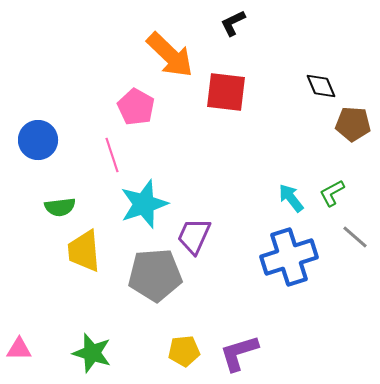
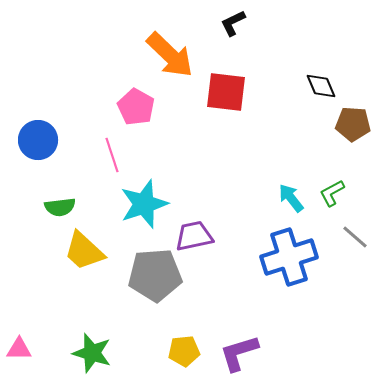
purple trapezoid: rotated 54 degrees clockwise
yellow trapezoid: rotated 42 degrees counterclockwise
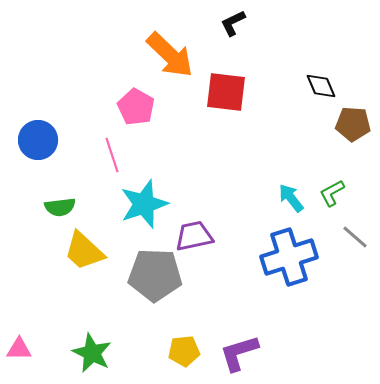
gray pentagon: rotated 6 degrees clockwise
green star: rotated 9 degrees clockwise
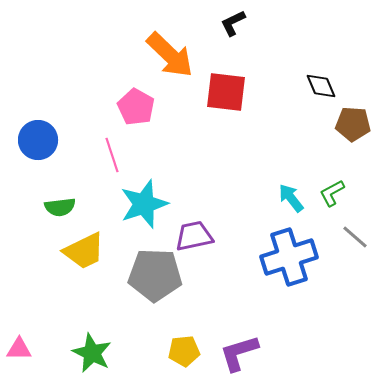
yellow trapezoid: rotated 69 degrees counterclockwise
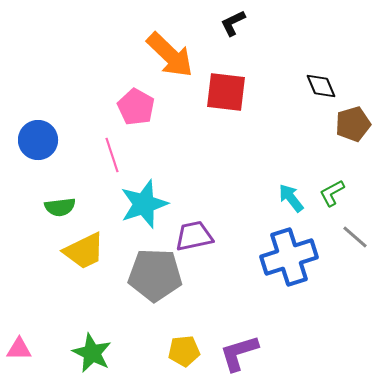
brown pentagon: rotated 20 degrees counterclockwise
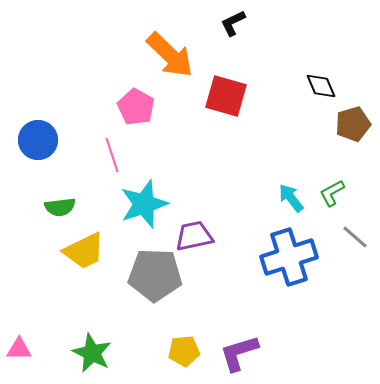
red square: moved 4 px down; rotated 9 degrees clockwise
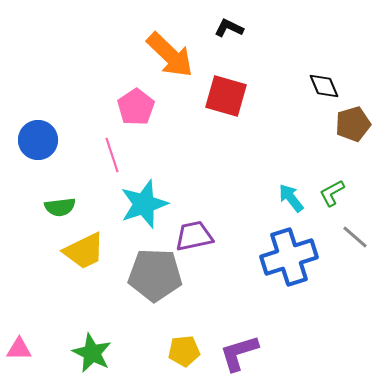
black L-shape: moved 4 px left, 5 px down; rotated 52 degrees clockwise
black diamond: moved 3 px right
pink pentagon: rotated 9 degrees clockwise
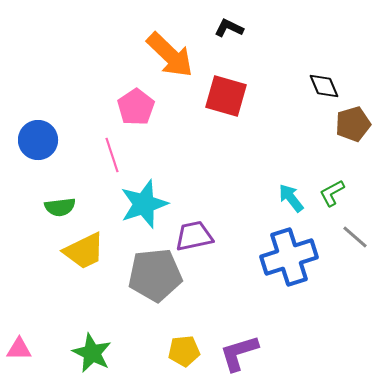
gray pentagon: rotated 8 degrees counterclockwise
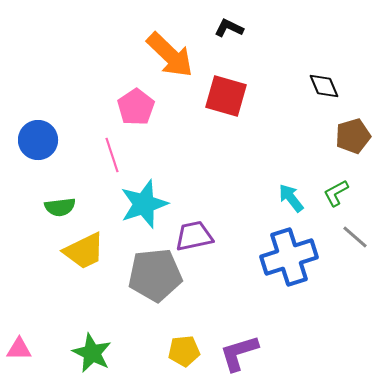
brown pentagon: moved 12 px down
green L-shape: moved 4 px right
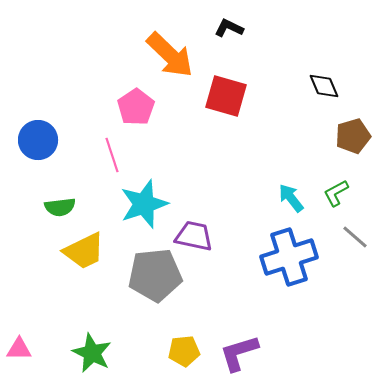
purple trapezoid: rotated 24 degrees clockwise
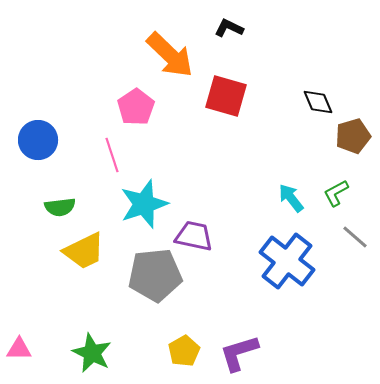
black diamond: moved 6 px left, 16 px down
blue cross: moved 2 px left, 4 px down; rotated 34 degrees counterclockwise
yellow pentagon: rotated 24 degrees counterclockwise
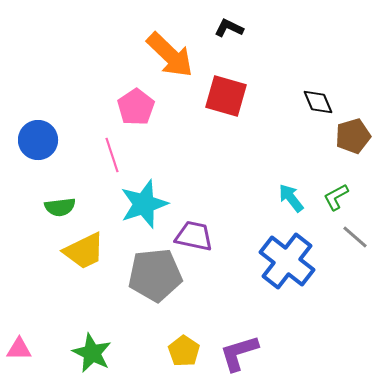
green L-shape: moved 4 px down
yellow pentagon: rotated 8 degrees counterclockwise
